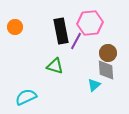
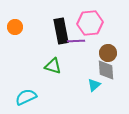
purple line: rotated 60 degrees clockwise
green triangle: moved 2 px left
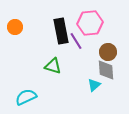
purple line: rotated 60 degrees clockwise
brown circle: moved 1 px up
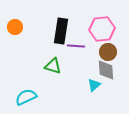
pink hexagon: moved 12 px right, 6 px down
black rectangle: rotated 20 degrees clockwise
purple line: moved 5 px down; rotated 54 degrees counterclockwise
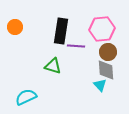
cyan triangle: moved 6 px right; rotated 32 degrees counterclockwise
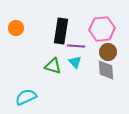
orange circle: moved 1 px right, 1 px down
cyan triangle: moved 25 px left, 23 px up
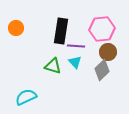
gray diamond: moved 4 px left; rotated 50 degrees clockwise
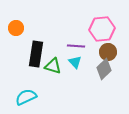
black rectangle: moved 25 px left, 23 px down
gray diamond: moved 2 px right, 1 px up
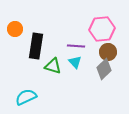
orange circle: moved 1 px left, 1 px down
black rectangle: moved 8 px up
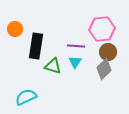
cyan triangle: rotated 16 degrees clockwise
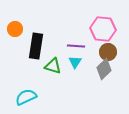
pink hexagon: moved 1 px right; rotated 10 degrees clockwise
